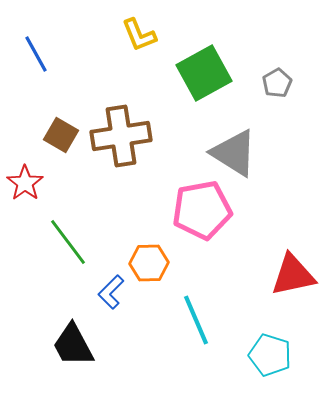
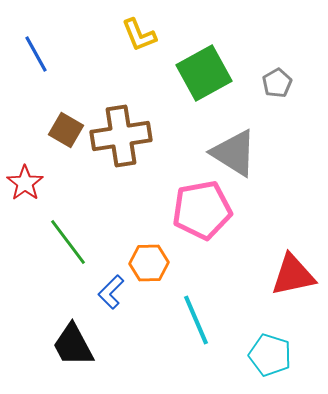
brown square: moved 5 px right, 5 px up
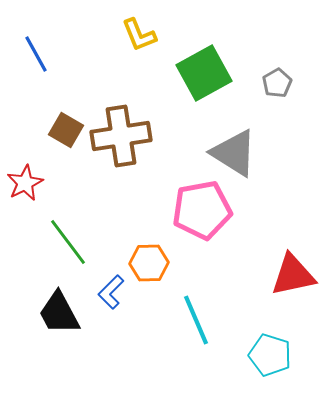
red star: rotated 9 degrees clockwise
black trapezoid: moved 14 px left, 32 px up
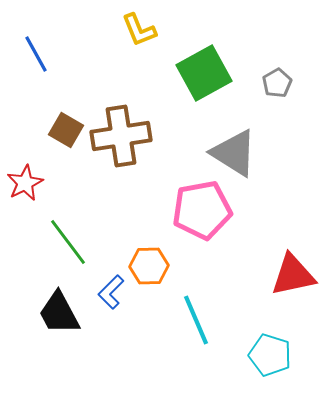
yellow L-shape: moved 5 px up
orange hexagon: moved 3 px down
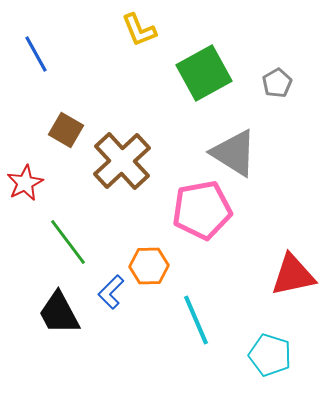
brown cross: moved 1 px right, 25 px down; rotated 34 degrees counterclockwise
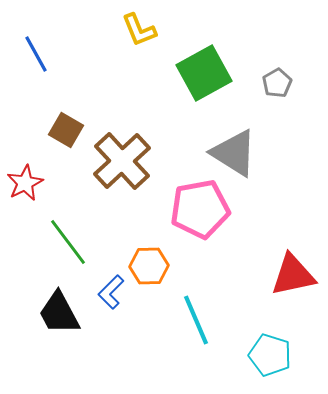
pink pentagon: moved 2 px left, 1 px up
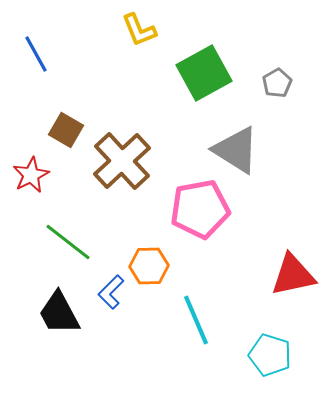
gray triangle: moved 2 px right, 3 px up
red star: moved 6 px right, 8 px up
green line: rotated 15 degrees counterclockwise
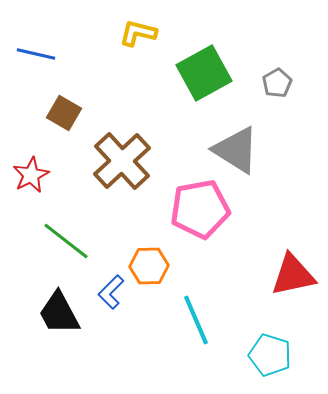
yellow L-shape: moved 1 px left, 3 px down; rotated 126 degrees clockwise
blue line: rotated 48 degrees counterclockwise
brown square: moved 2 px left, 17 px up
green line: moved 2 px left, 1 px up
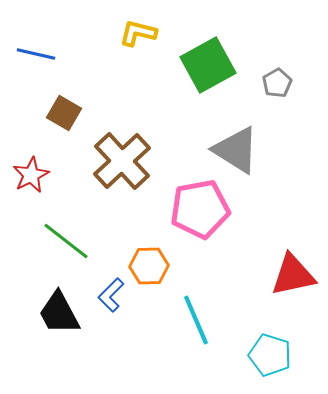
green square: moved 4 px right, 8 px up
blue L-shape: moved 3 px down
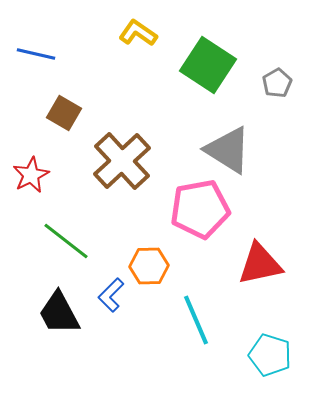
yellow L-shape: rotated 21 degrees clockwise
green square: rotated 28 degrees counterclockwise
gray triangle: moved 8 px left
red triangle: moved 33 px left, 11 px up
